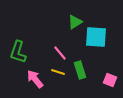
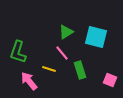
green triangle: moved 9 px left, 10 px down
cyan square: rotated 10 degrees clockwise
pink line: moved 2 px right
yellow line: moved 9 px left, 3 px up
pink arrow: moved 6 px left, 2 px down
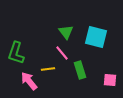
green triangle: rotated 35 degrees counterclockwise
green L-shape: moved 2 px left, 1 px down
yellow line: moved 1 px left; rotated 24 degrees counterclockwise
pink square: rotated 16 degrees counterclockwise
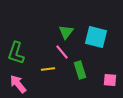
green triangle: rotated 14 degrees clockwise
pink line: moved 1 px up
pink arrow: moved 11 px left, 3 px down
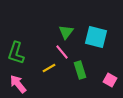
yellow line: moved 1 px right, 1 px up; rotated 24 degrees counterclockwise
pink square: rotated 24 degrees clockwise
